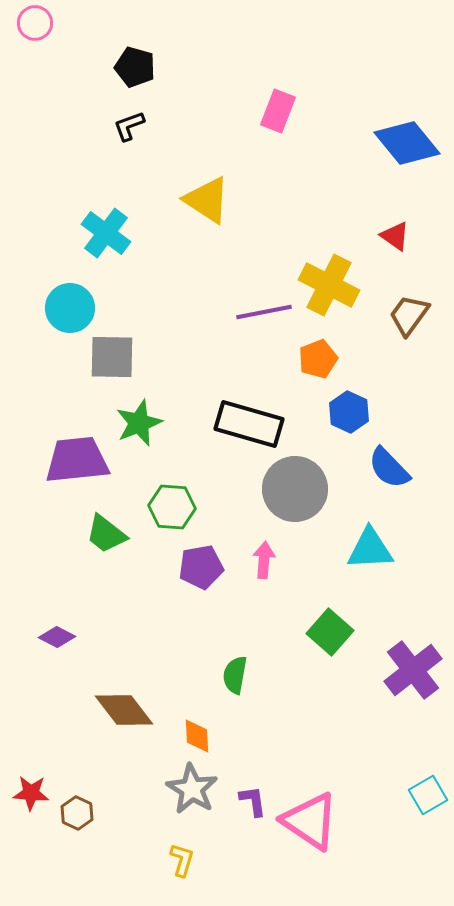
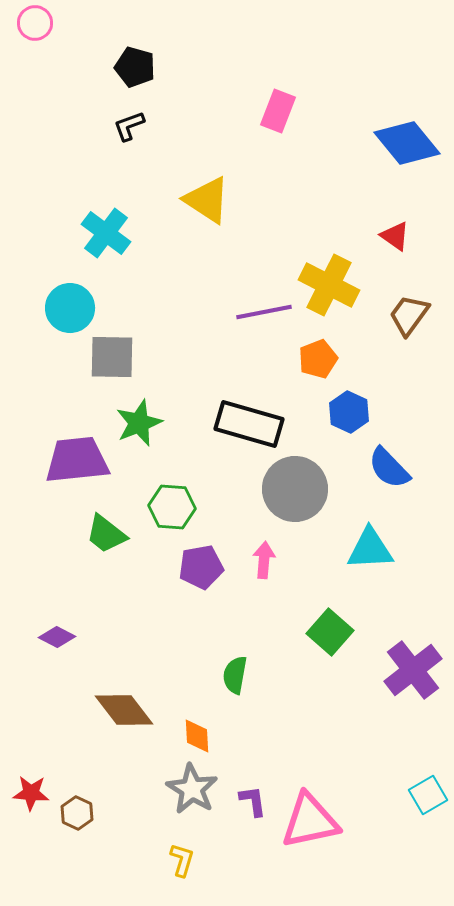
pink triangle: rotated 46 degrees counterclockwise
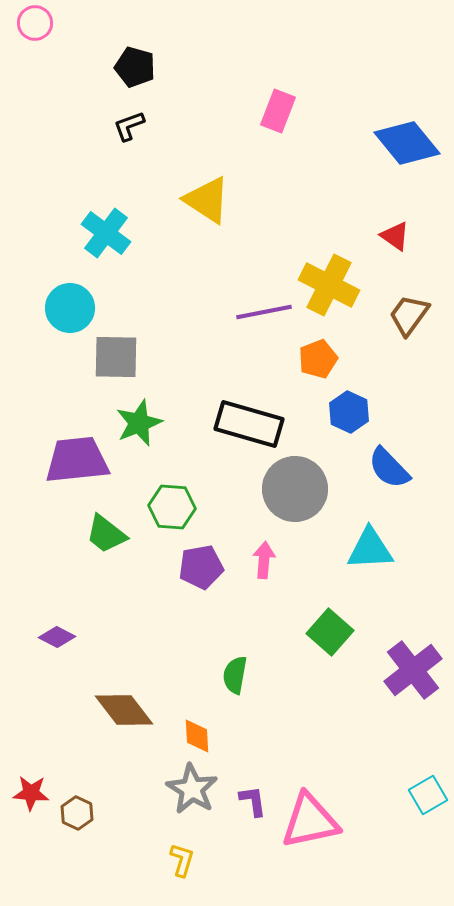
gray square: moved 4 px right
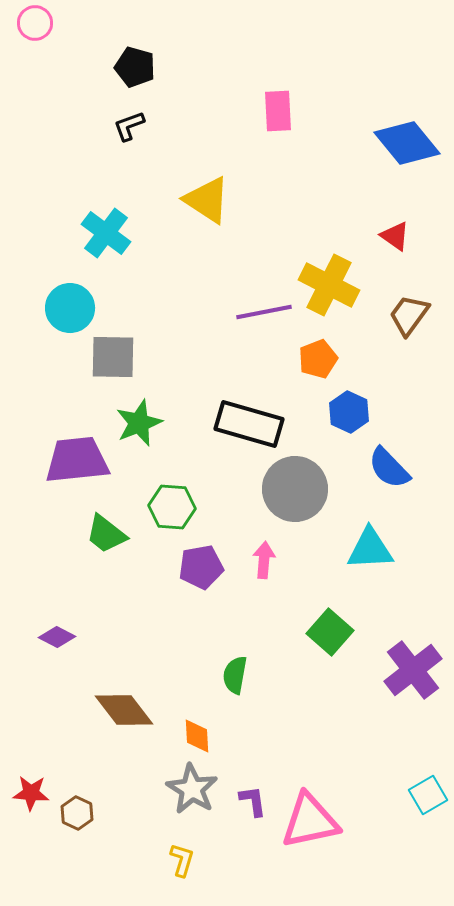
pink rectangle: rotated 24 degrees counterclockwise
gray square: moved 3 px left
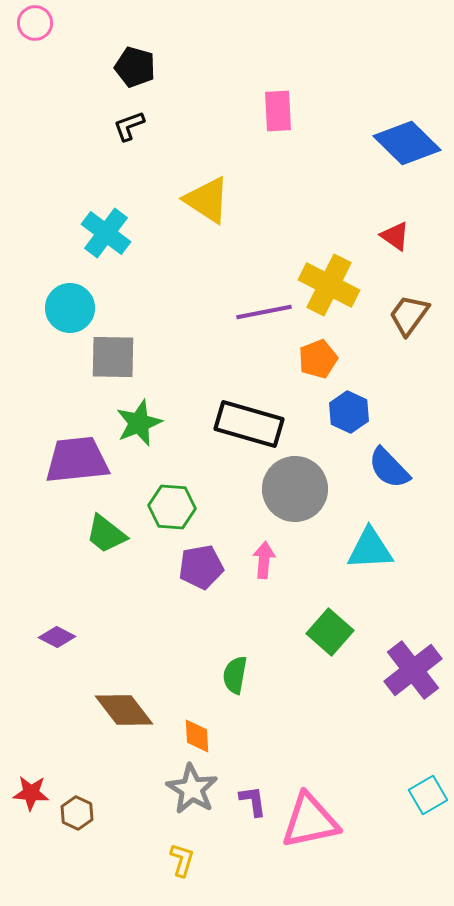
blue diamond: rotated 6 degrees counterclockwise
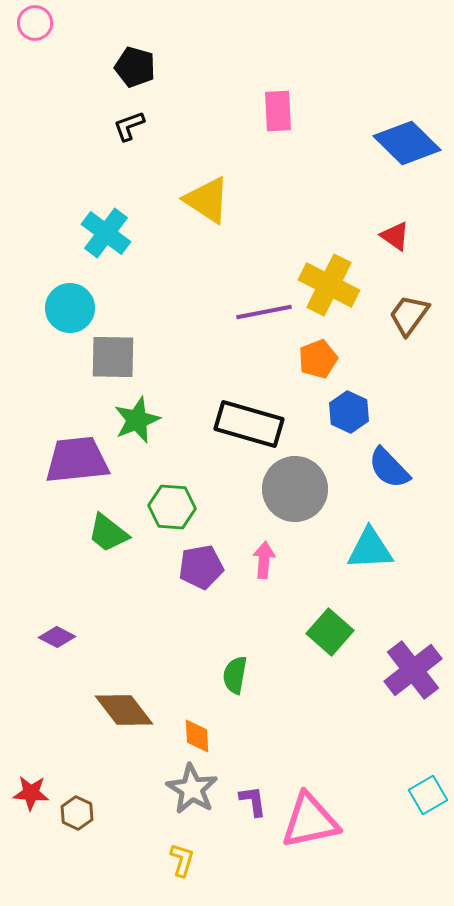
green star: moved 2 px left, 3 px up
green trapezoid: moved 2 px right, 1 px up
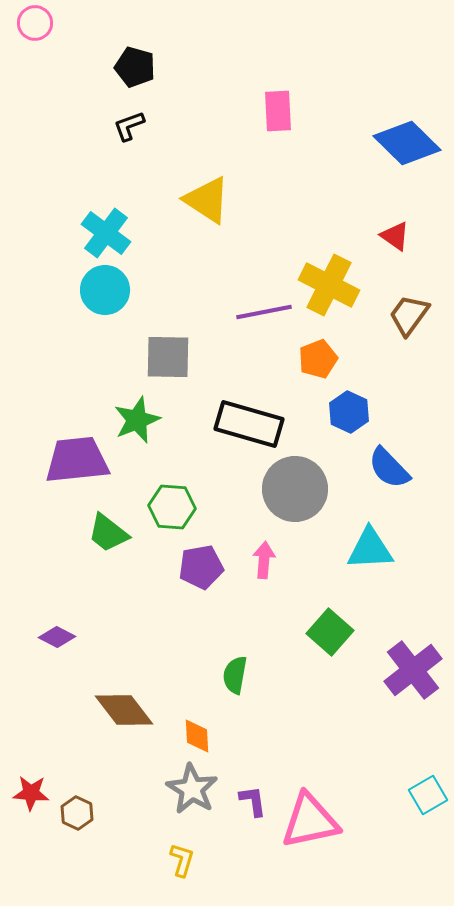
cyan circle: moved 35 px right, 18 px up
gray square: moved 55 px right
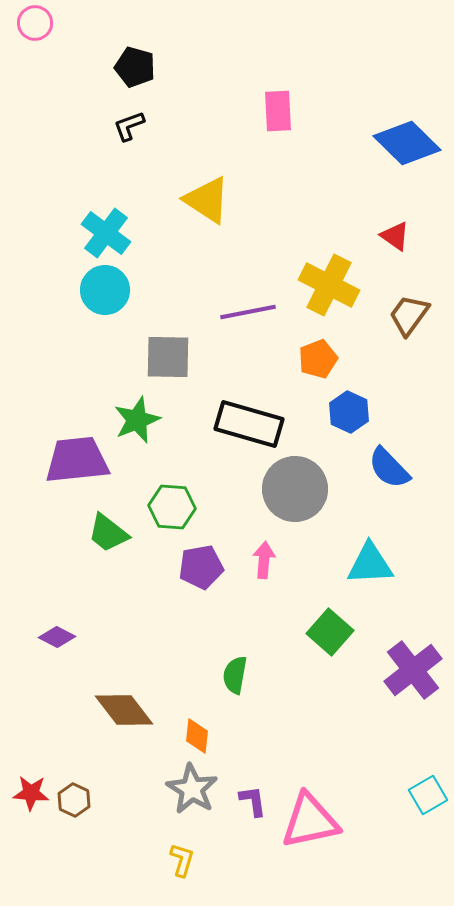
purple line: moved 16 px left
cyan triangle: moved 15 px down
orange diamond: rotated 9 degrees clockwise
brown hexagon: moved 3 px left, 13 px up
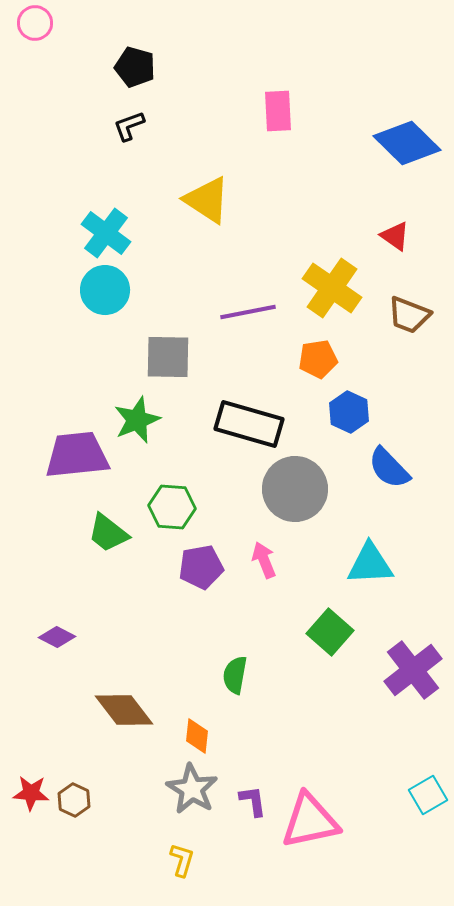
yellow cross: moved 3 px right, 3 px down; rotated 8 degrees clockwise
brown trapezoid: rotated 105 degrees counterclockwise
orange pentagon: rotated 12 degrees clockwise
purple trapezoid: moved 5 px up
pink arrow: rotated 27 degrees counterclockwise
